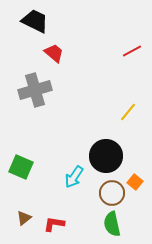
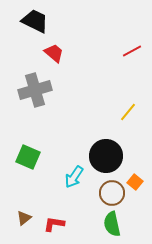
green square: moved 7 px right, 10 px up
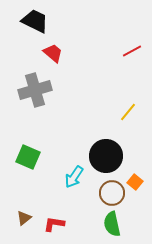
red trapezoid: moved 1 px left
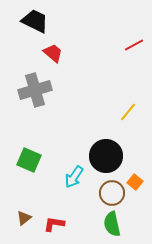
red line: moved 2 px right, 6 px up
green square: moved 1 px right, 3 px down
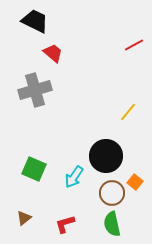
green square: moved 5 px right, 9 px down
red L-shape: moved 11 px right; rotated 25 degrees counterclockwise
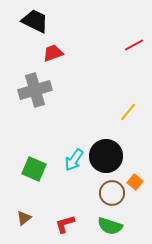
red trapezoid: rotated 60 degrees counterclockwise
cyan arrow: moved 17 px up
green semicircle: moved 2 px left, 2 px down; rotated 60 degrees counterclockwise
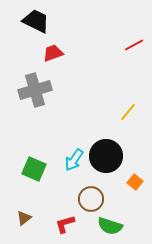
black trapezoid: moved 1 px right
brown circle: moved 21 px left, 6 px down
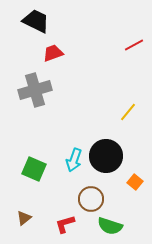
cyan arrow: rotated 15 degrees counterclockwise
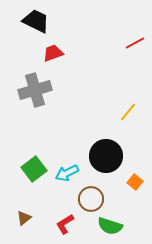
red line: moved 1 px right, 2 px up
cyan arrow: moved 7 px left, 13 px down; rotated 45 degrees clockwise
green square: rotated 30 degrees clockwise
red L-shape: rotated 15 degrees counterclockwise
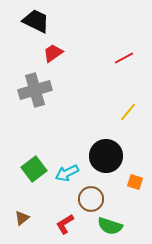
red line: moved 11 px left, 15 px down
red trapezoid: rotated 15 degrees counterclockwise
orange square: rotated 21 degrees counterclockwise
brown triangle: moved 2 px left
